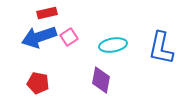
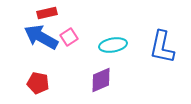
blue arrow: moved 2 px right; rotated 48 degrees clockwise
blue L-shape: moved 1 px right, 1 px up
purple diamond: rotated 56 degrees clockwise
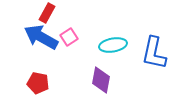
red rectangle: rotated 48 degrees counterclockwise
blue L-shape: moved 8 px left, 6 px down
purple diamond: rotated 56 degrees counterclockwise
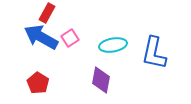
pink square: moved 1 px right, 1 px down
red pentagon: rotated 20 degrees clockwise
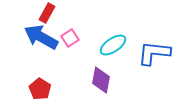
cyan ellipse: rotated 24 degrees counterclockwise
blue L-shape: rotated 84 degrees clockwise
red pentagon: moved 2 px right, 6 px down
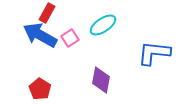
blue arrow: moved 1 px left, 2 px up
cyan ellipse: moved 10 px left, 20 px up
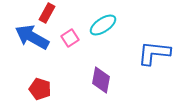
blue arrow: moved 8 px left, 2 px down
red pentagon: rotated 15 degrees counterclockwise
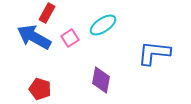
blue arrow: moved 2 px right
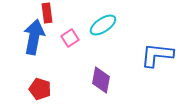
red rectangle: rotated 36 degrees counterclockwise
blue arrow: rotated 72 degrees clockwise
blue L-shape: moved 3 px right, 2 px down
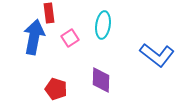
red rectangle: moved 2 px right
cyan ellipse: rotated 48 degrees counterclockwise
blue L-shape: rotated 148 degrees counterclockwise
purple diamond: rotated 8 degrees counterclockwise
red pentagon: moved 16 px right
